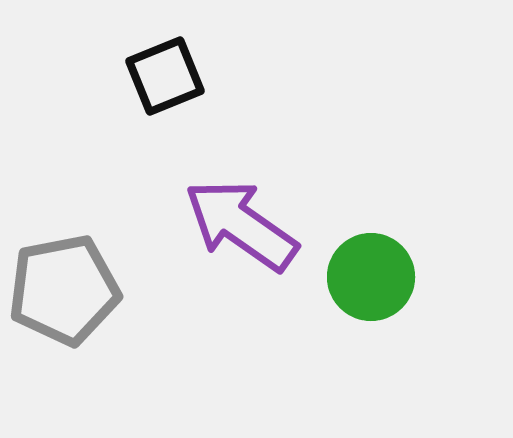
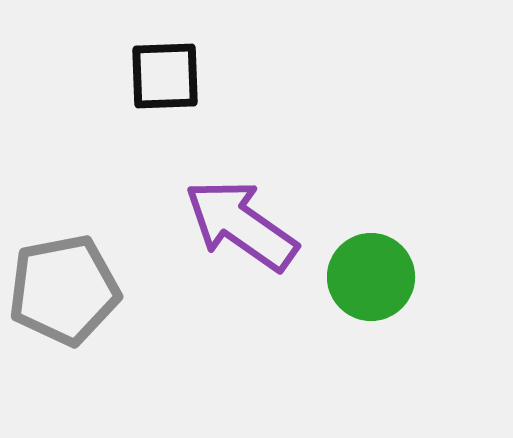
black square: rotated 20 degrees clockwise
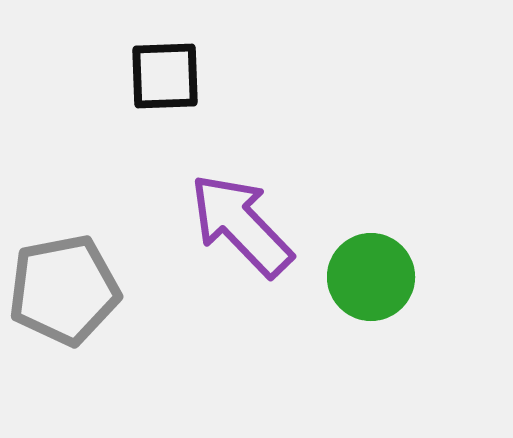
purple arrow: rotated 11 degrees clockwise
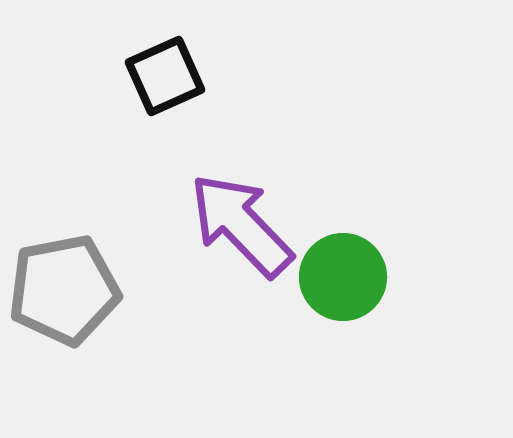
black square: rotated 22 degrees counterclockwise
green circle: moved 28 px left
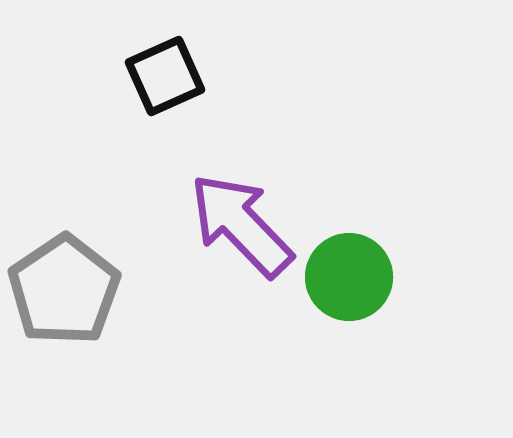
green circle: moved 6 px right
gray pentagon: rotated 23 degrees counterclockwise
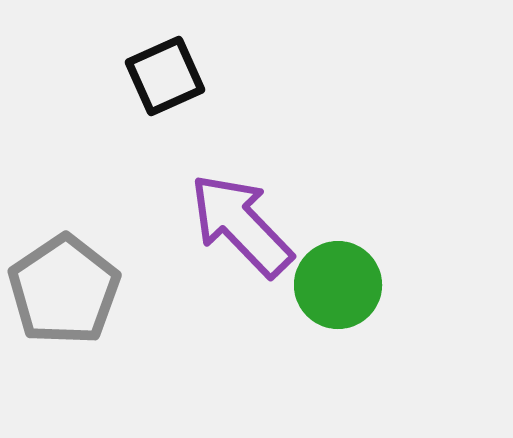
green circle: moved 11 px left, 8 px down
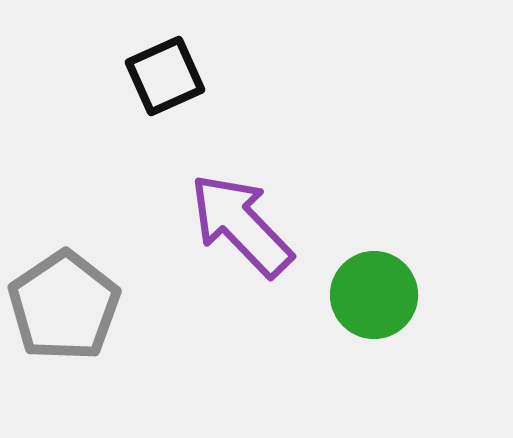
green circle: moved 36 px right, 10 px down
gray pentagon: moved 16 px down
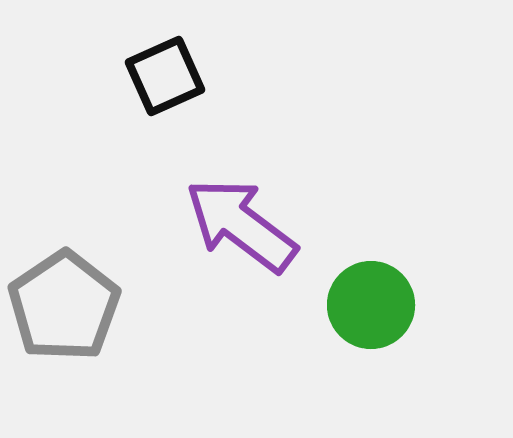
purple arrow: rotated 9 degrees counterclockwise
green circle: moved 3 px left, 10 px down
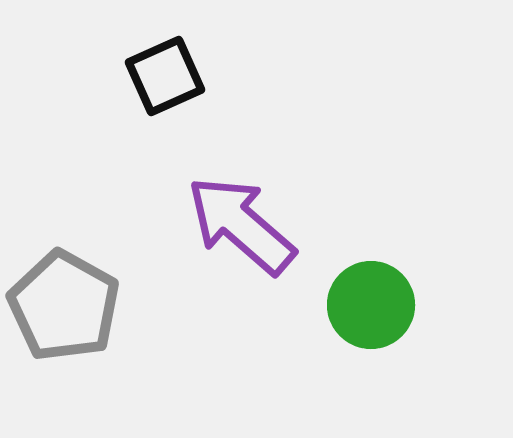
purple arrow: rotated 4 degrees clockwise
gray pentagon: rotated 9 degrees counterclockwise
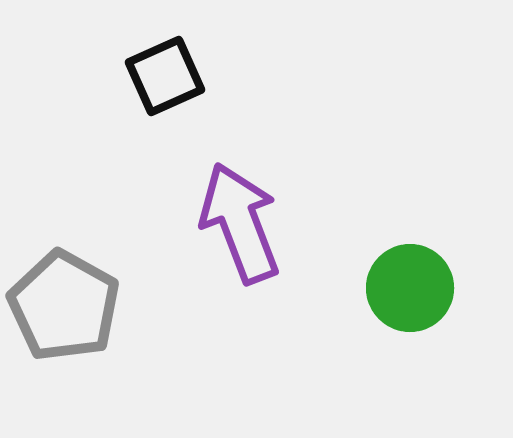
purple arrow: moved 1 px left, 2 px up; rotated 28 degrees clockwise
green circle: moved 39 px right, 17 px up
